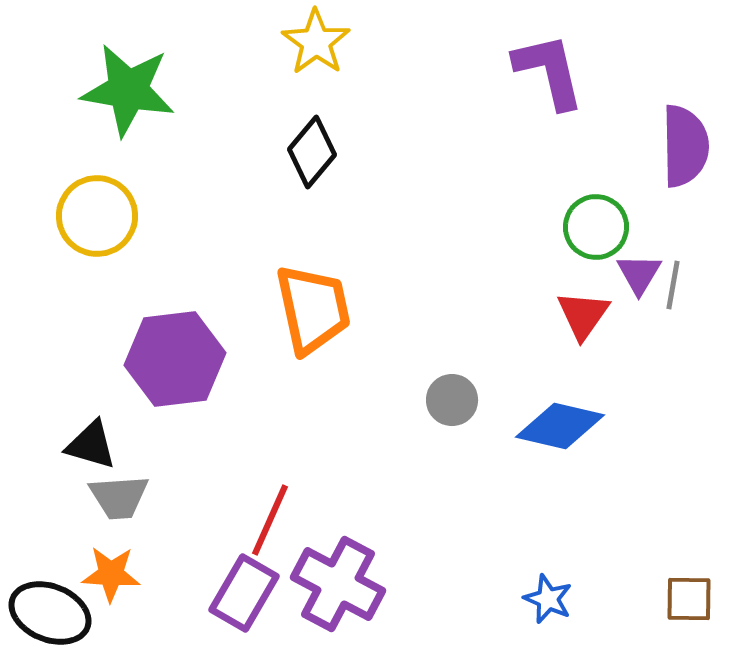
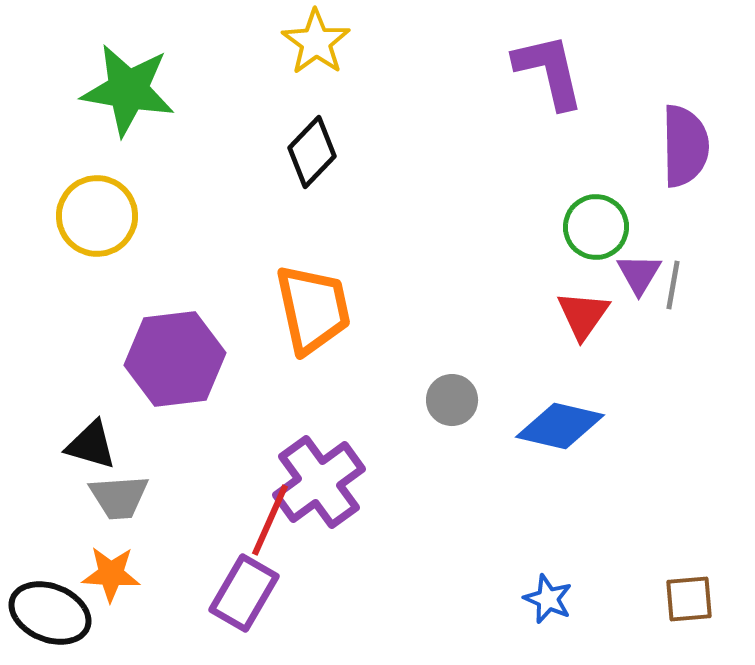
black diamond: rotated 4 degrees clockwise
purple cross: moved 19 px left, 102 px up; rotated 26 degrees clockwise
brown square: rotated 6 degrees counterclockwise
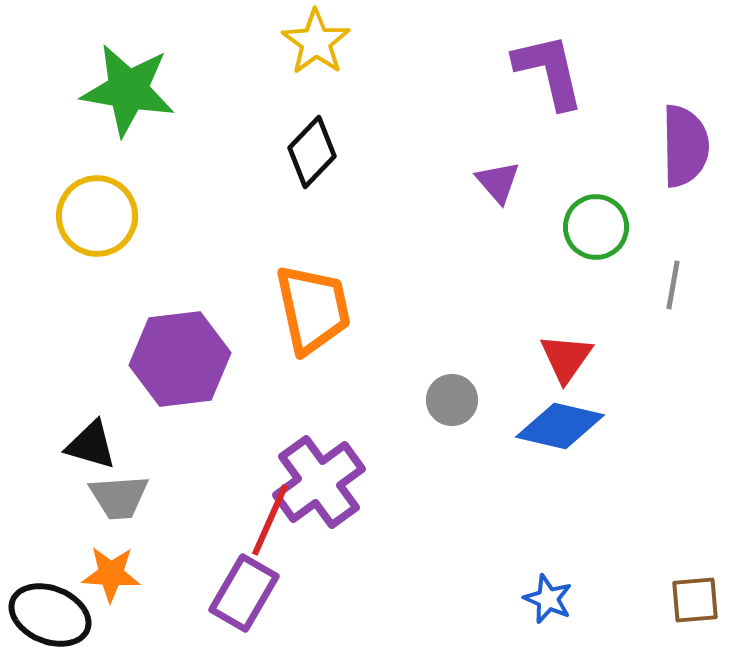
purple triangle: moved 141 px left, 92 px up; rotated 12 degrees counterclockwise
red triangle: moved 17 px left, 43 px down
purple hexagon: moved 5 px right
brown square: moved 6 px right, 1 px down
black ellipse: moved 2 px down
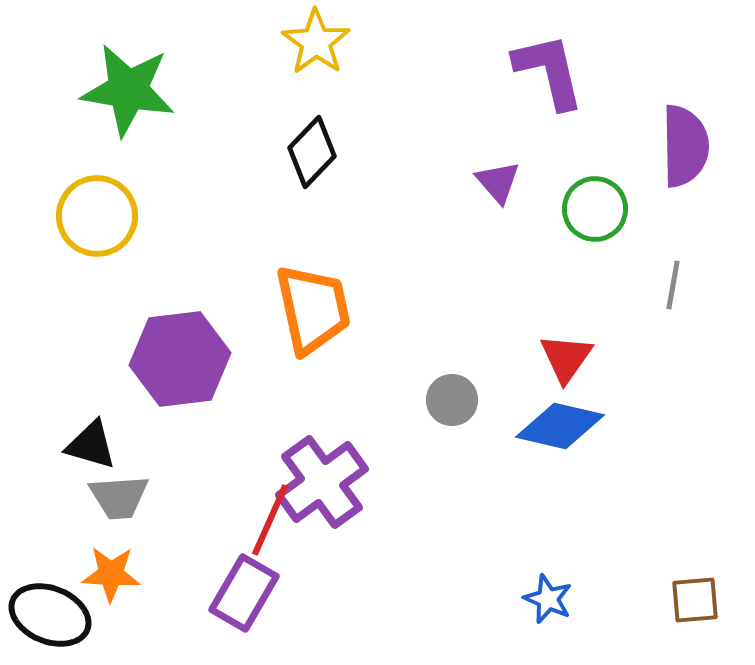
green circle: moved 1 px left, 18 px up
purple cross: moved 3 px right
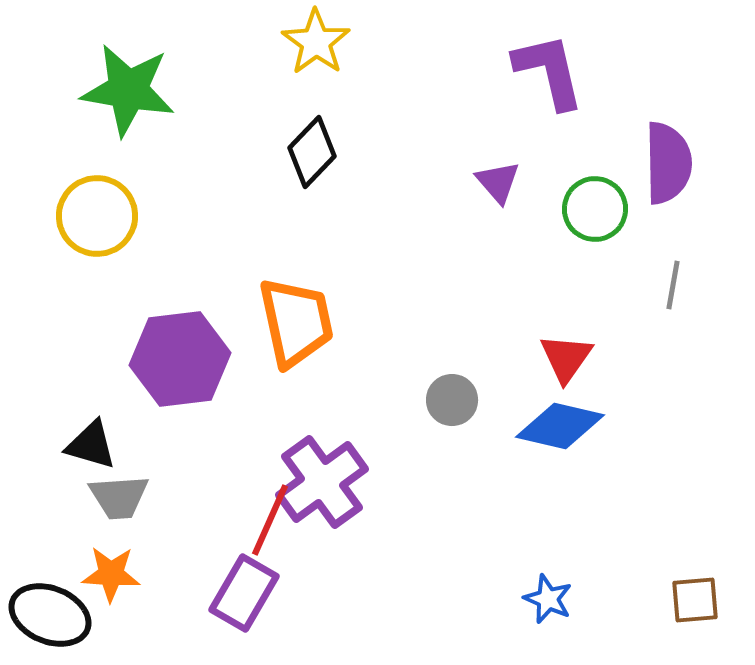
purple semicircle: moved 17 px left, 17 px down
orange trapezoid: moved 17 px left, 13 px down
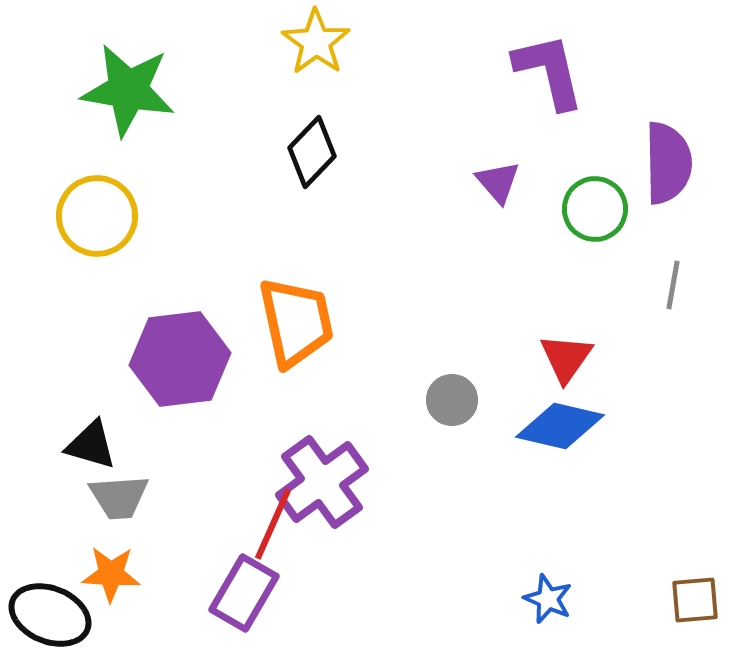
red line: moved 3 px right, 4 px down
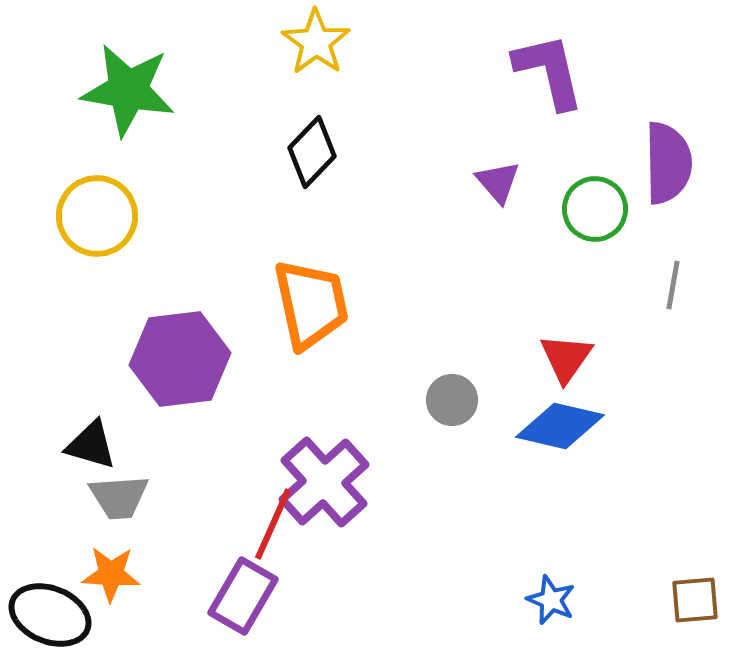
orange trapezoid: moved 15 px right, 18 px up
purple cross: moved 2 px right; rotated 6 degrees counterclockwise
purple rectangle: moved 1 px left, 3 px down
blue star: moved 3 px right, 1 px down
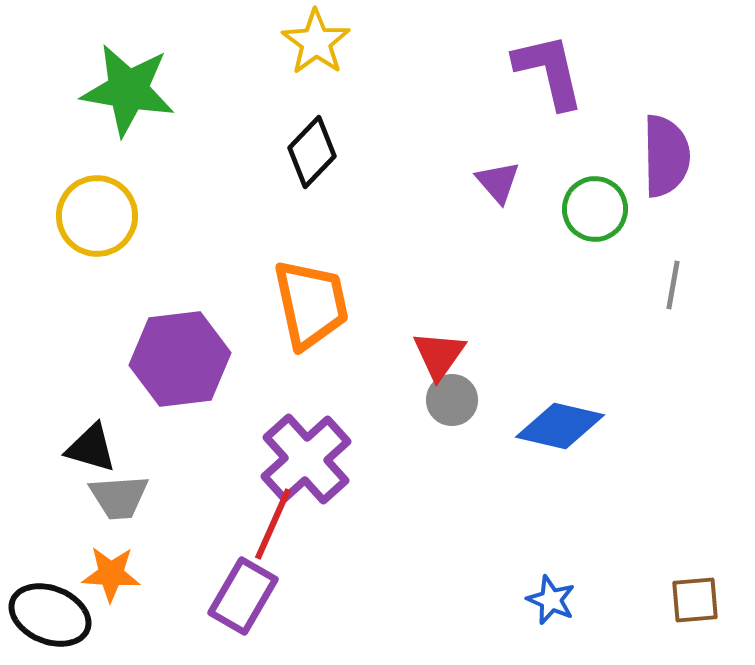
purple semicircle: moved 2 px left, 7 px up
red triangle: moved 127 px left, 3 px up
black triangle: moved 3 px down
purple cross: moved 18 px left, 23 px up
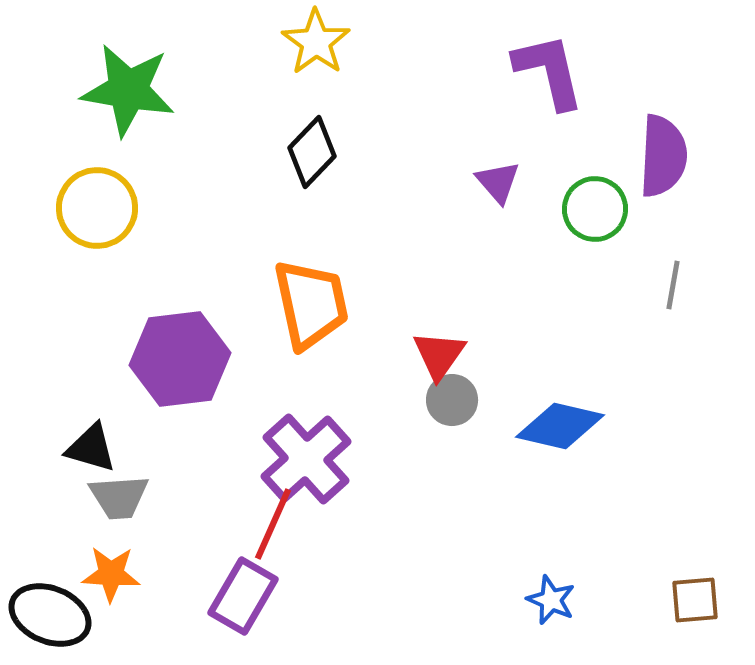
purple semicircle: moved 3 px left; rotated 4 degrees clockwise
yellow circle: moved 8 px up
